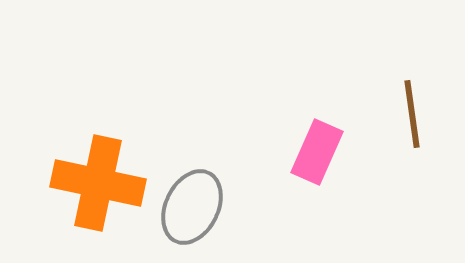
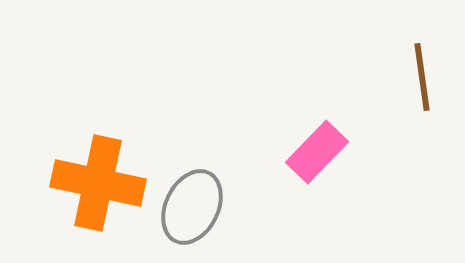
brown line: moved 10 px right, 37 px up
pink rectangle: rotated 20 degrees clockwise
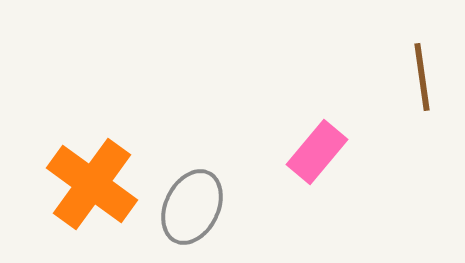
pink rectangle: rotated 4 degrees counterclockwise
orange cross: moved 6 px left, 1 px down; rotated 24 degrees clockwise
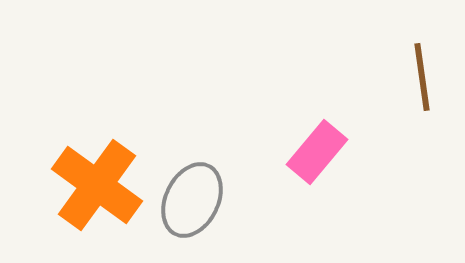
orange cross: moved 5 px right, 1 px down
gray ellipse: moved 7 px up
